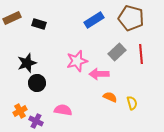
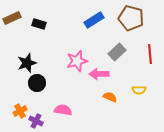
red line: moved 9 px right
yellow semicircle: moved 7 px right, 13 px up; rotated 104 degrees clockwise
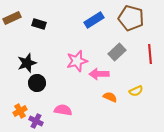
yellow semicircle: moved 3 px left, 1 px down; rotated 24 degrees counterclockwise
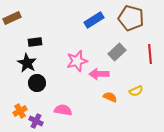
black rectangle: moved 4 px left, 18 px down; rotated 24 degrees counterclockwise
black star: rotated 24 degrees counterclockwise
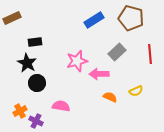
pink semicircle: moved 2 px left, 4 px up
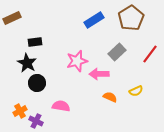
brown pentagon: rotated 25 degrees clockwise
red line: rotated 42 degrees clockwise
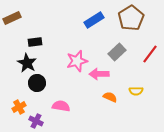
yellow semicircle: rotated 24 degrees clockwise
orange cross: moved 1 px left, 4 px up
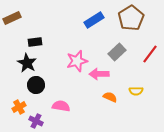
black circle: moved 1 px left, 2 px down
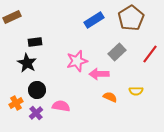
brown rectangle: moved 1 px up
black circle: moved 1 px right, 5 px down
orange cross: moved 3 px left, 4 px up
purple cross: moved 8 px up; rotated 24 degrees clockwise
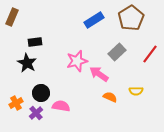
brown rectangle: rotated 42 degrees counterclockwise
pink arrow: rotated 36 degrees clockwise
black circle: moved 4 px right, 3 px down
